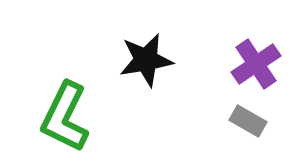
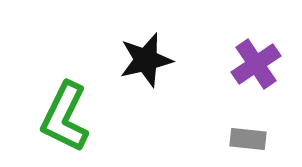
black star: rotated 4 degrees counterclockwise
gray rectangle: moved 18 px down; rotated 24 degrees counterclockwise
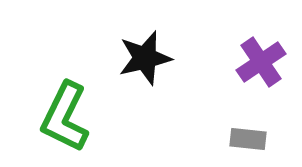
black star: moved 1 px left, 2 px up
purple cross: moved 5 px right, 2 px up
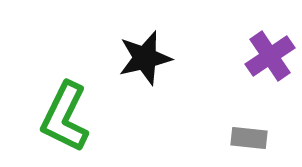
purple cross: moved 9 px right, 6 px up
gray rectangle: moved 1 px right, 1 px up
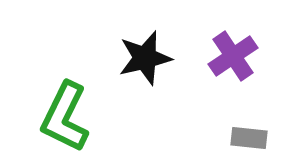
purple cross: moved 37 px left
